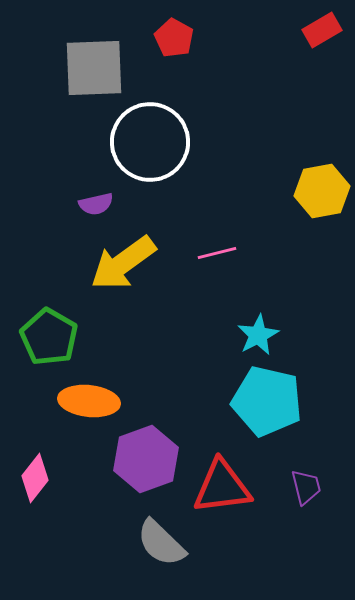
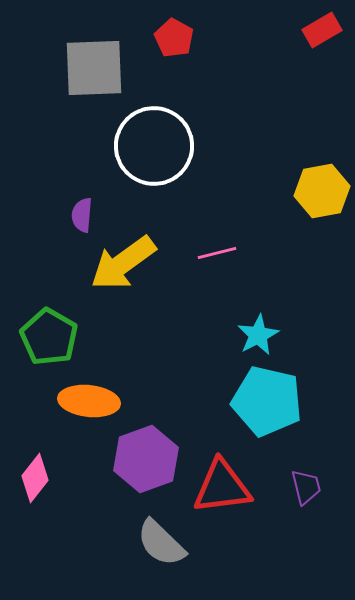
white circle: moved 4 px right, 4 px down
purple semicircle: moved 14 px left, 11 px down; rotated 108 degrees clockwise
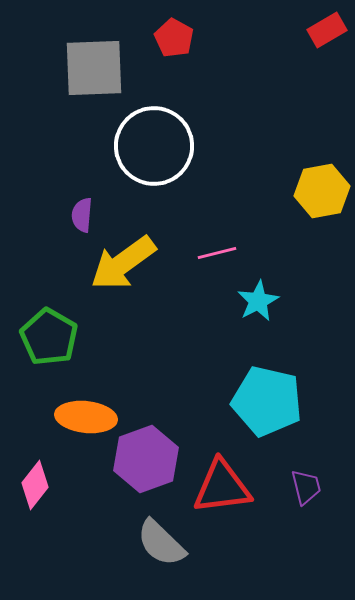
red rectangle: moved 5 px right
cyan star: moved 34 px up
orange ellipse: moved 3 px left, 16 px down
pink diamond: moved 7 px down
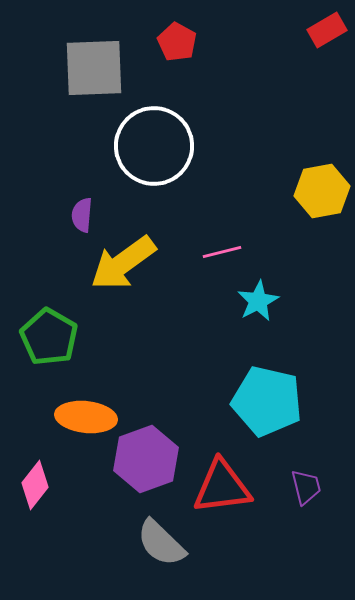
red pentagon: moved 3 px right, 4 px down
pink line: moved 5 px right, 1 px up
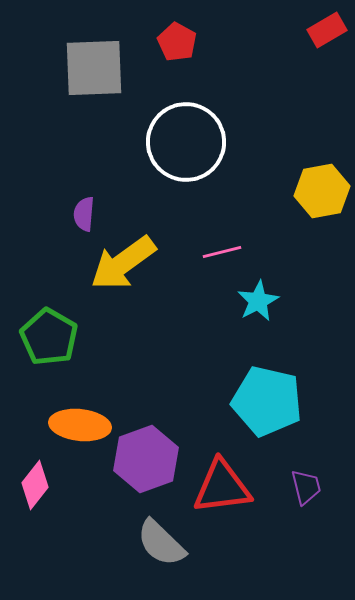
white circle: moved 32 px right, 4 px up
purple semicircle: moved 2 px right, 1 px up
orange ellipse: moved 6 px left, 8 px down
